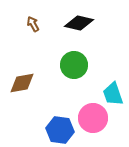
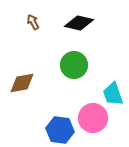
brown arrow: moved 2 px up
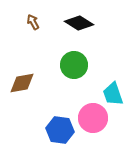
black diamond: rotated 20 degrees clockwise
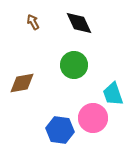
black diamond: rotated 32 degrees clockwise
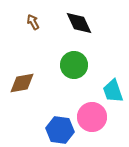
cyan trapezoid: moved 3 px up
pink circle: moved 1 px left, 1 px up
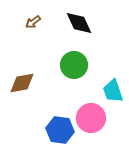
brown arrow: rotated 98 degrees counterclockwise
pink circle: moved 1 px left, 1 px down
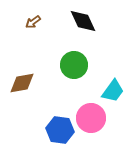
black diamond: moved 4 px right, 2 px up
cyan trapezoid: rotated 125 degrees counterclockwise
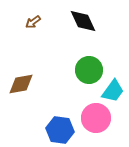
green circle: moved 15 px right, 5 px down
brown diamond: moved 1 px left, 1 px down
pink circle: moved 5 px right
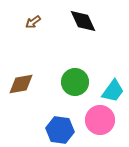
green circle: moved 14 px left, 12 px down
pink circle: moved 4 px right, 2 px down
